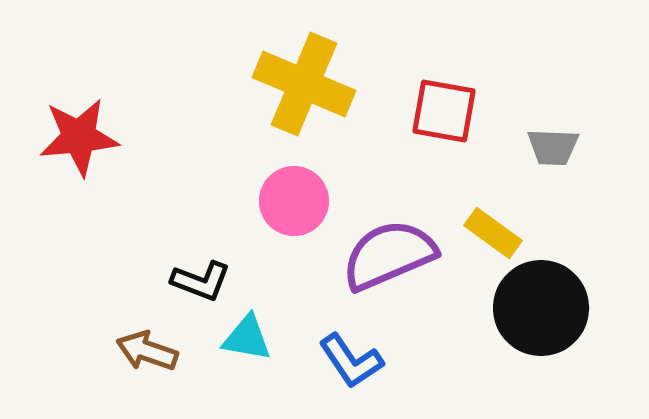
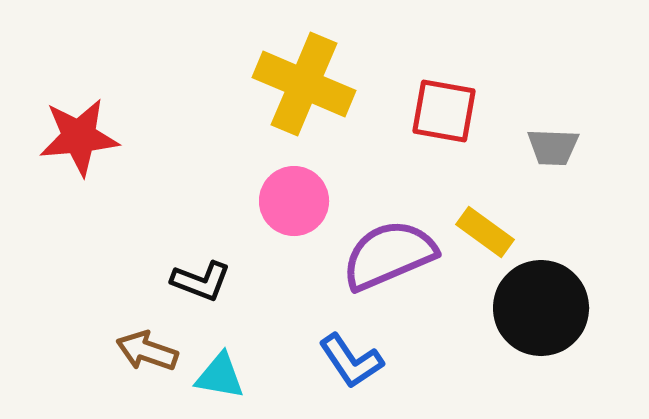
yellow rectangle: moved 8 px left, 1 px up
cyan triangle: moved 27 px left, 38 px down
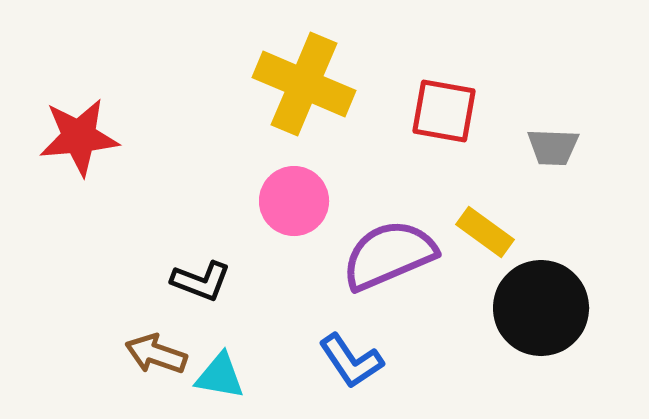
brown arrow: moved 9 px right, 3 px down
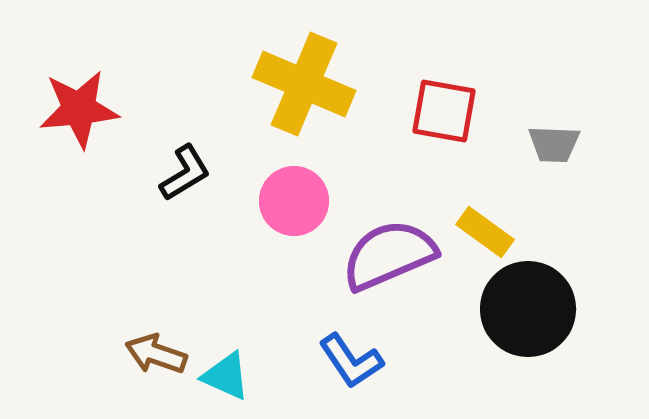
red star: moved 28 px up
gray trapezoid: moved 1 px right, 3 px up
black L-shape: moved 16 px left, 108 px up; rotated 52 degrees counterclockwise
black circle: moved 13 px left, 1 px down
cyan triangle: moved 6 px right; rotated 14 degrees clockwise
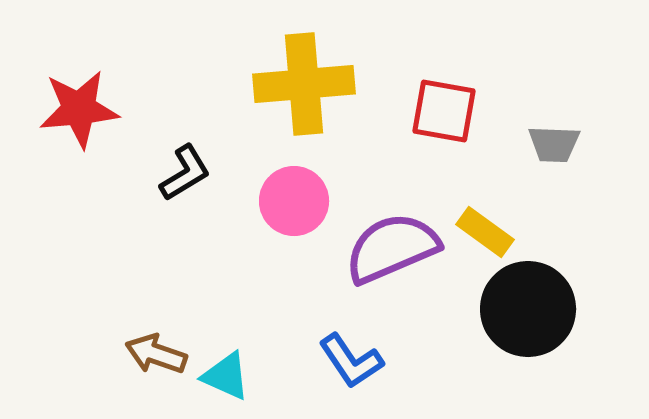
yellow cross: rotated 28 degrees counterclockwise
purple semicircle: moved 3 px right, 7 px up
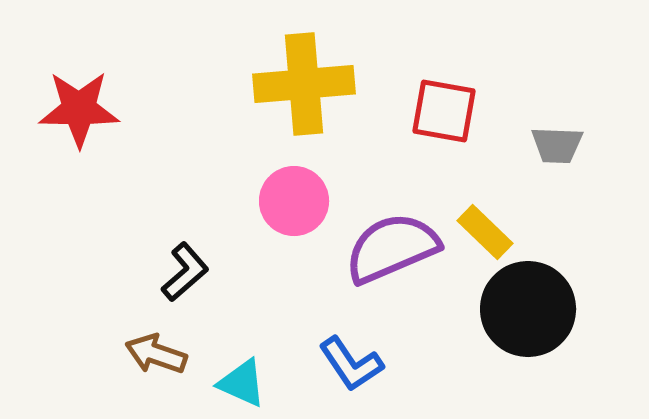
red star: rotated 6 degrees clockwise
gray trapezoid: moved 3 px right, 1 px down
black L-shape: moved 99 px down; rotated 10 degrees counterclockwise
yellow rectangle: rotated 8 degrees clockwise
blue L-shape: moved 3 px down
cyan triangle: moved 16 px right, 7 px down
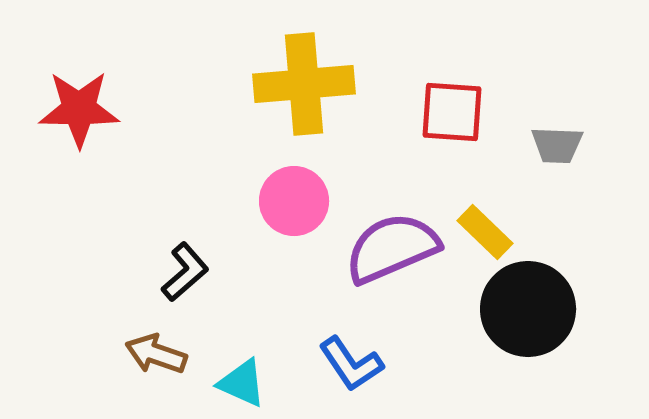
red square: moved 8 px right, 1 px down; rotated 6 degrees counterclockwise
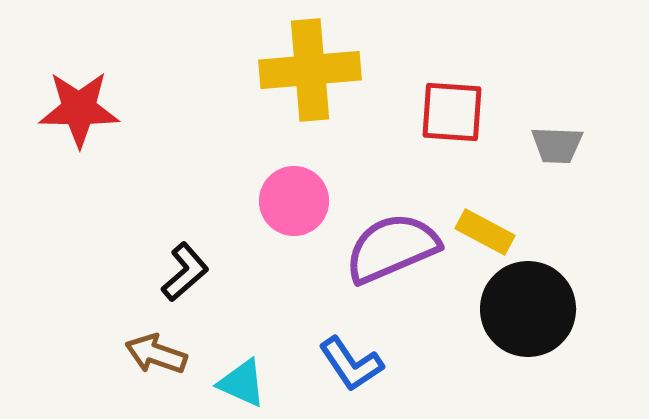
yellow cross: moved 6 px right, 14 px up
yellow rectangle: rotated 16 degrees counterclockwise
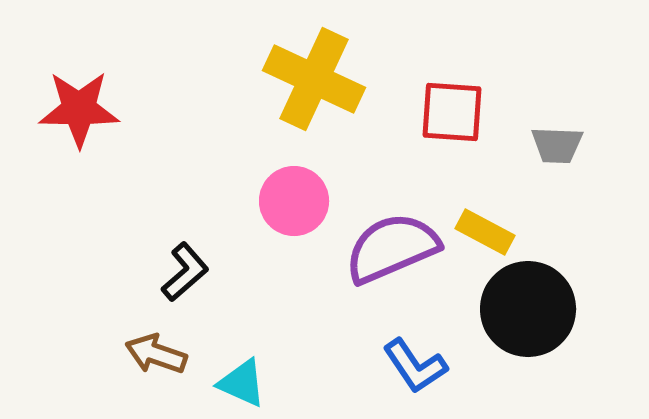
yellow cross: moved 4 px right, 9 px down; rotated 30 degrees clockwise
blue L-shape: moved 64 px right, 2 px down
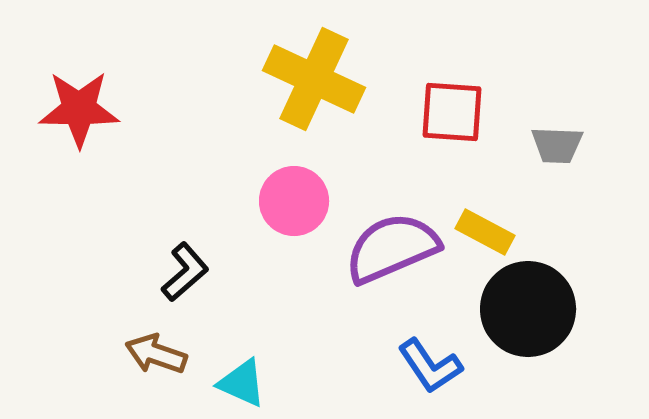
blue L-shape: moved 15 px right
